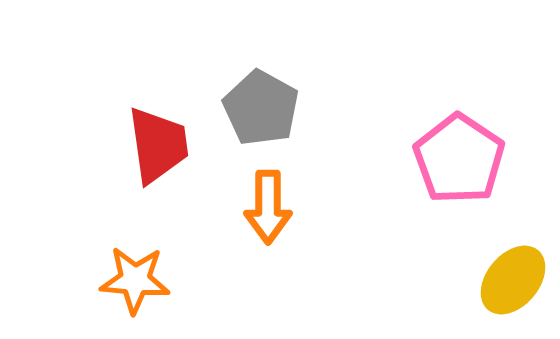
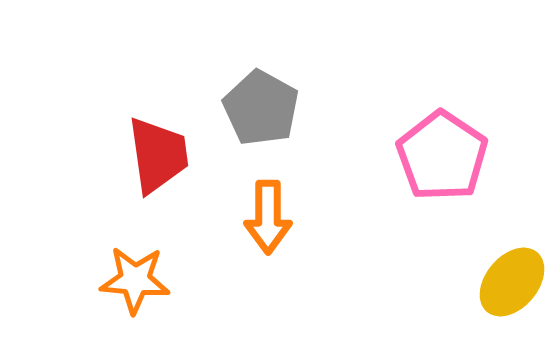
red trapezoid: moved 10 px down
pink pentagon: moved 17 px left, 3 px up
orange arrow: moved 10 px down
yellow ellipse: moved 1 px left, 2 px down
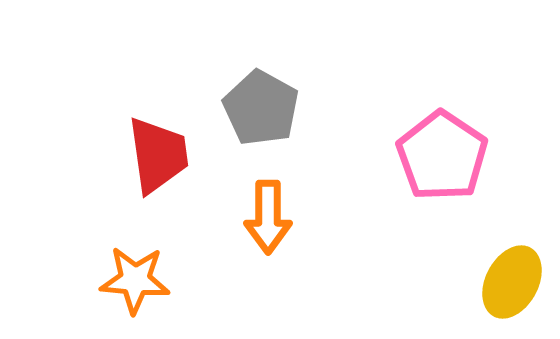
yellow ellipse: rotated 12 degrees counterclockwise
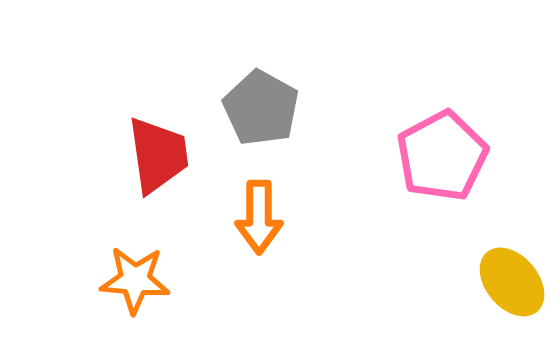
pink pentagon: rotated 10 degrees clockwise
orange arrow: moved 9 px left
yellow ellipse: rotated 68 degrees counterclockwise
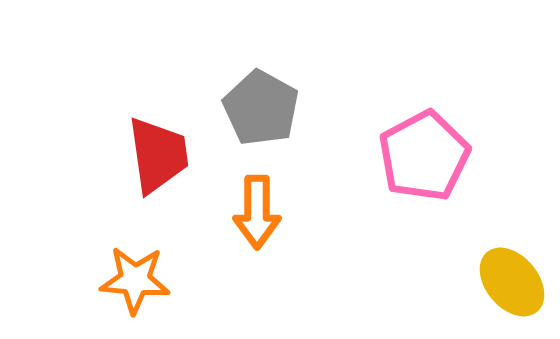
pink pentagon: moved 18 px left
orange arrow: moved 2 px left, 5 px up
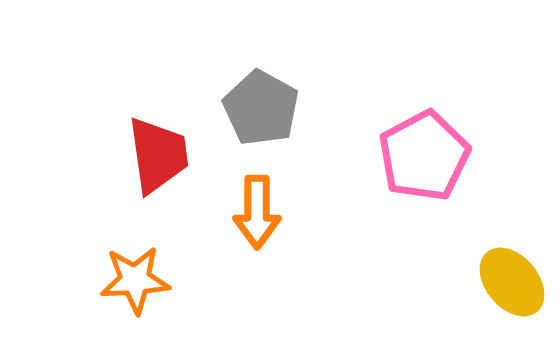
orange star: rotated 8 degrees counterclockwise
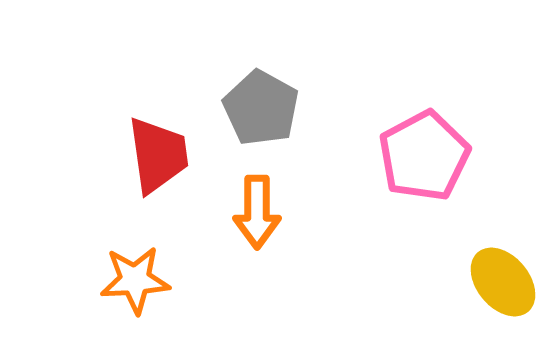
yellow ellipse: moved 9 px left
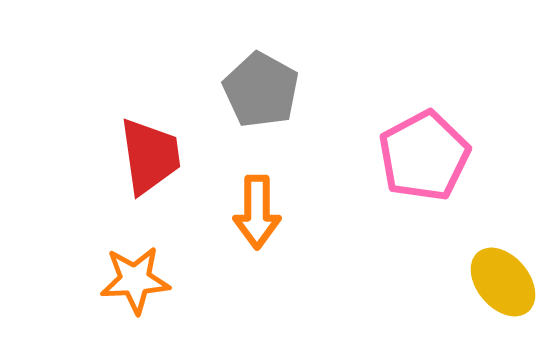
gray pentagon: moved 18 px up
red trapezoid: moved 8 px left, 1 px down
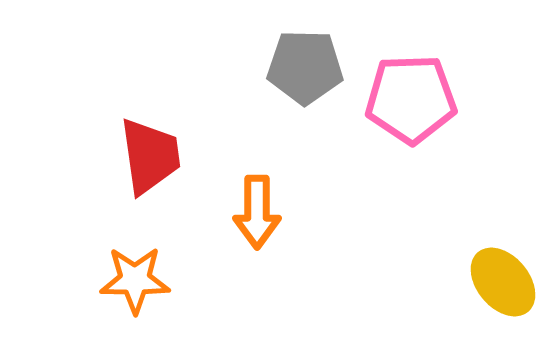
gray pentagon: moved 44 px right, 23 px up; rotated 28 degrees counterclockwise
pink pentagon: moved 13 px left, 57 px up; rotated 26 degrees clockwise
orange star: rotated 4 degrees clockwise
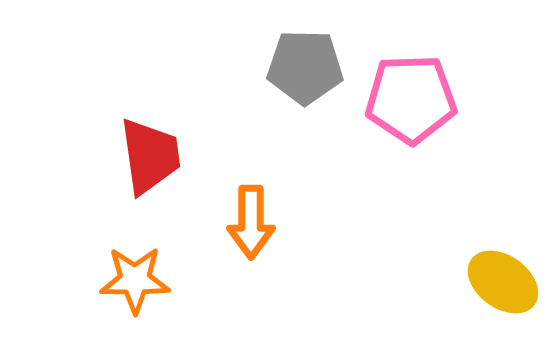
orange arrow: moved 6 px left, 10 px down
yellow ellipse: rotated 14 degrees counterclockwise
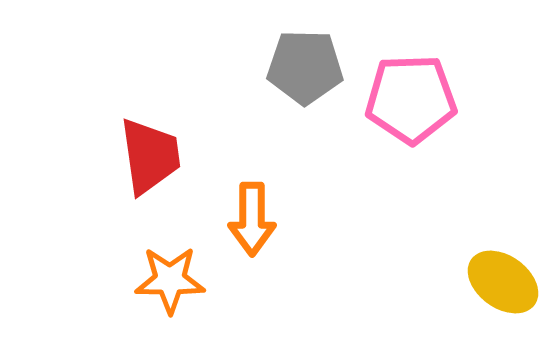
orange arrow: moved 1 px right, 3 px up
orange star: moved 35 px right
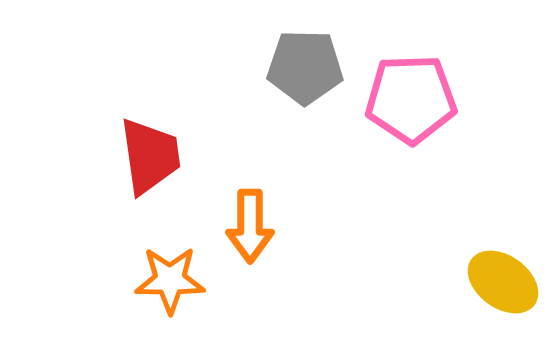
orange arrow: moved 2 px left, 7 px down
